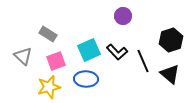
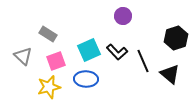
black hexagon: moved 5 px right, 2 px up
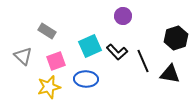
gray rectangle: moved 1 px left, 3 px up
cyan square: moved 1 px right, 4 px up
black triangle: rotated 30 degrees counterclockwise
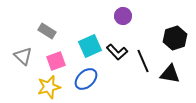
black hexagon: moved 1 px left
blue ellipse: rotated 45 degrees counterclockwise
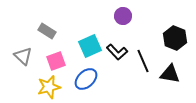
black hexagon: rotated 20 degrees counterclockwise
